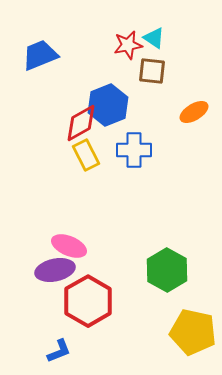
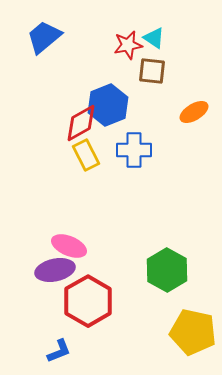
blue trapezoid: moved 4 px right, 18 px up; rotated 18 degrees counterclockwise
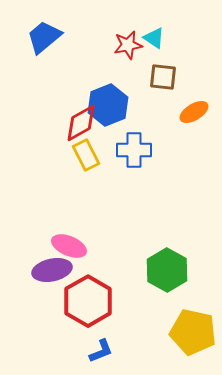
brown square: moved 11 px right, 6 px down
purple ellipse: moved 3 px left
blue L-shape: moved 42 px right
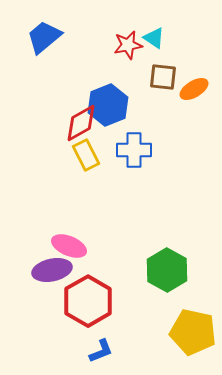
orange ellipse: moved 23 px up
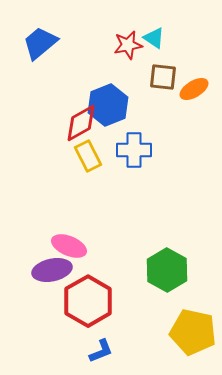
blue trapezoid: moved 4 px left, 6 px down
yellow rectangle: moved 2 px right, 1 px down
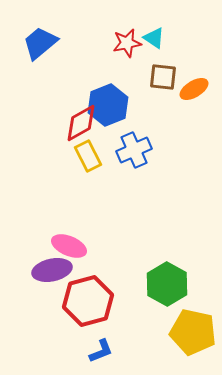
red star: moved 1 px left, 2 px up
blue cross: rotated 24 degrees counterclockwise
green hexagon: moved 14 px down
red hexagon: rotated 15 degrees clockwise
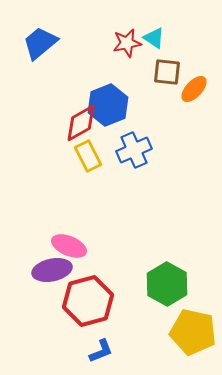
brown square: moved 4 px right, 5 px up
orange ellipse: rotated 16 degrees counterclockwise
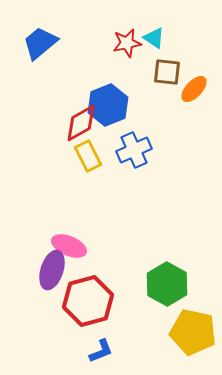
purple ellipse: rotated 60 degrees counterclockwise
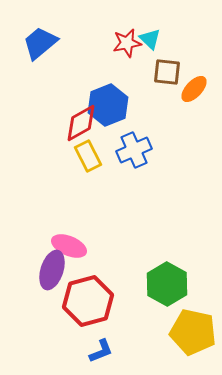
cyan triangle: moved 4 px left, 1 px down; rotated 10 degrees clockwise
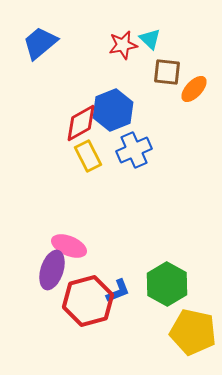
red star: moved 4 px left, 2 px down
blue hexagon: moved 5 px right, 5 px down
blue L-shape: moved 17 px right, 60 px up
